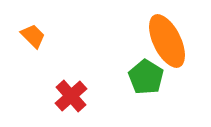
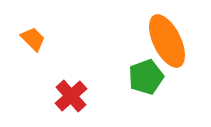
orange trapezoid: moved 3 px down
green pentagon: rotated 20 degrees clockwise
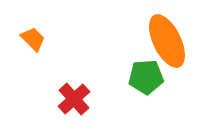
green pentagon: rotated 16 degrees clockwise
red cross: moved 3 px right, 3 px down
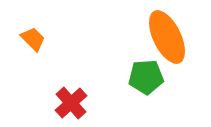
orange ellipse: moved 4 px up
red cross: moved 3 px left, 4 px down
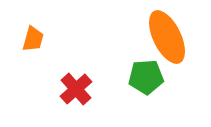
orange trapezoid: rotated 60 degrees clockwise
red cross: moved 5 px right, 14 px up
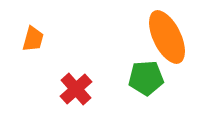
green pentagon: moved 1 px down
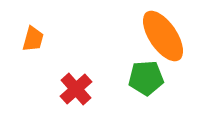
orange ellipse: moved 4 px left, 1 px up; rotated 8 degrees counterclockwise
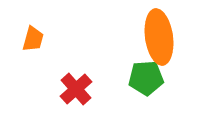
orange ellipse: moved 4 px left, 1 px down; rotated 26 degrees clockwise
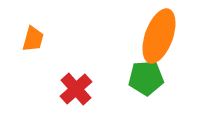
orange ellipse: moved 1 px up; rotated 28 degrees clockwise
